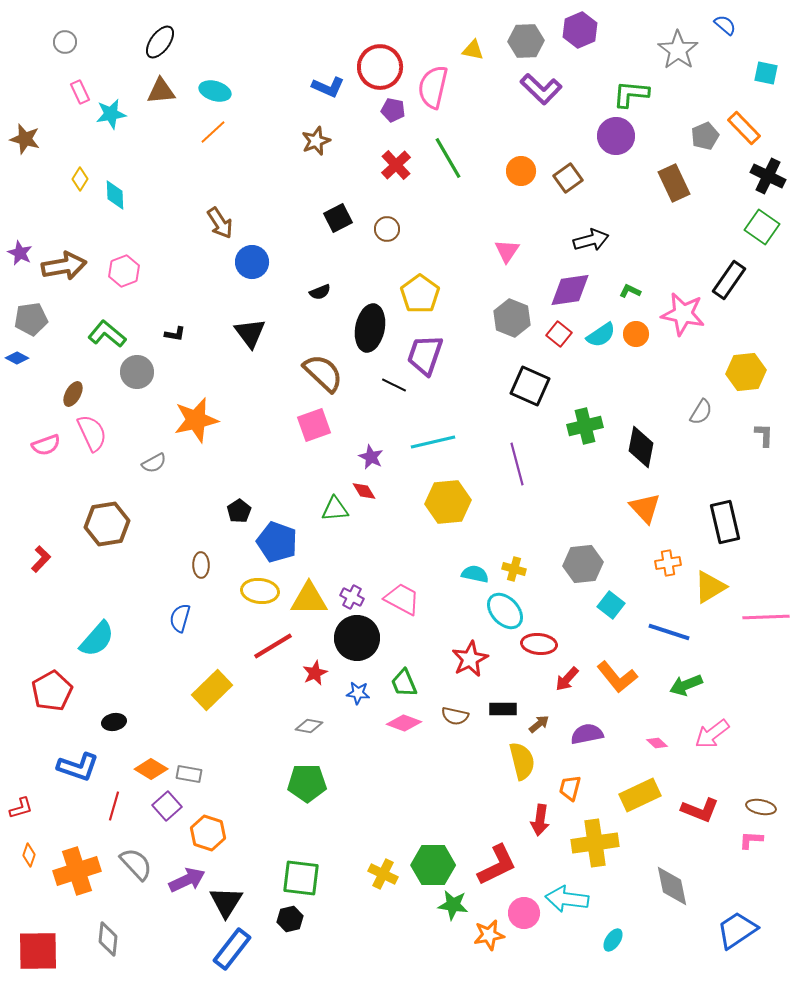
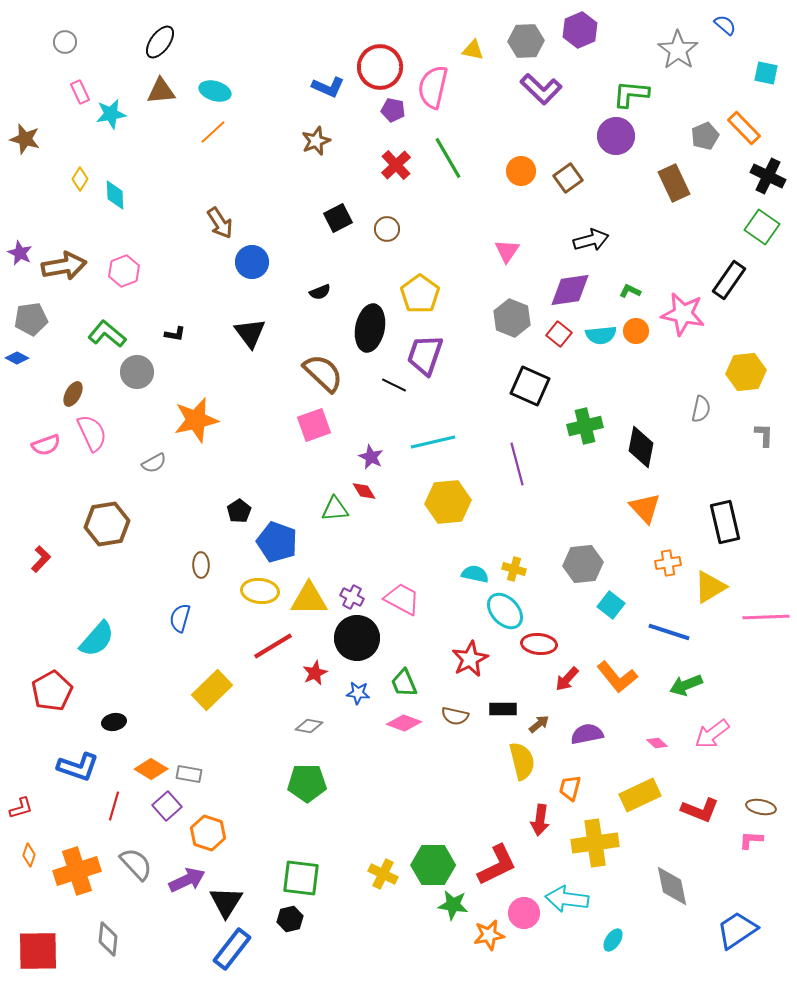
orange circle at (636, 334): moved 3 px up
cyan semicircle at (601, 335): rotated 28 degrees clockwise
gray semicircle at (701, 412): moved 3 px up; rotated 20 degrees counterclockwise
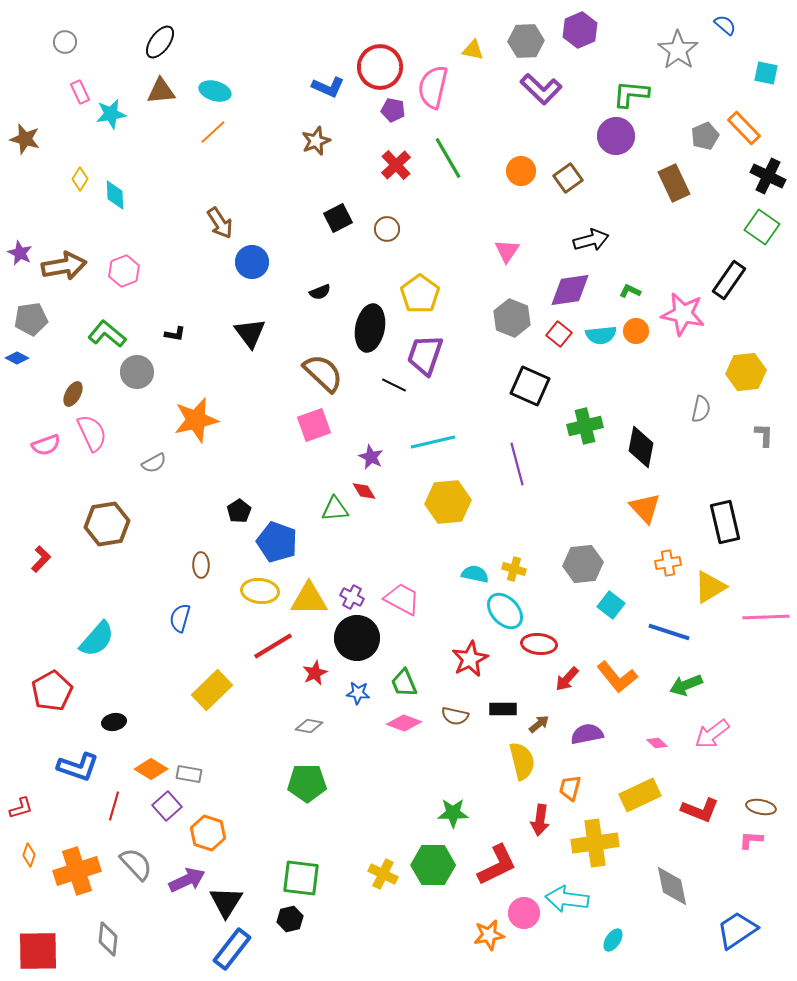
green star at (453, 905): moved 92 px up; rotated 8 degrees counterclockwise
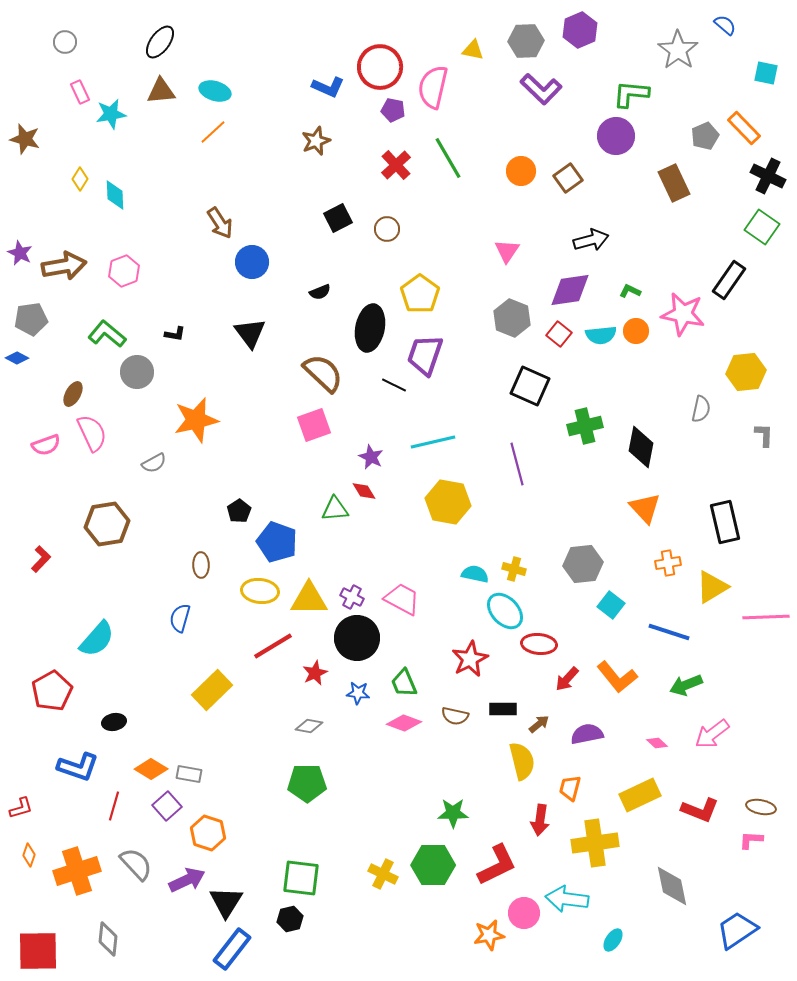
yellow hexagon at (448, 502): rotated 15 degrees clockwise
yellow triangle at (710, 587): moved 2 px right
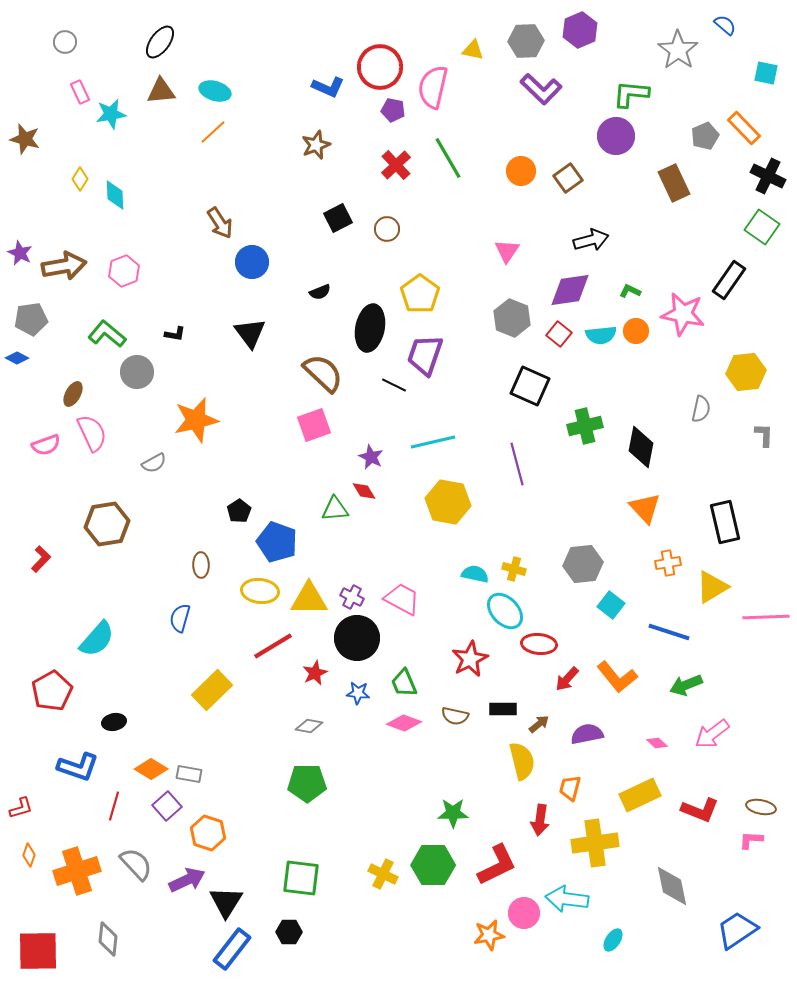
brown star at (316, 141): moved 4 px down
black hexagon at (290, 919): moved 1 px left, 13 px down; rotated 15 degrees clockwise
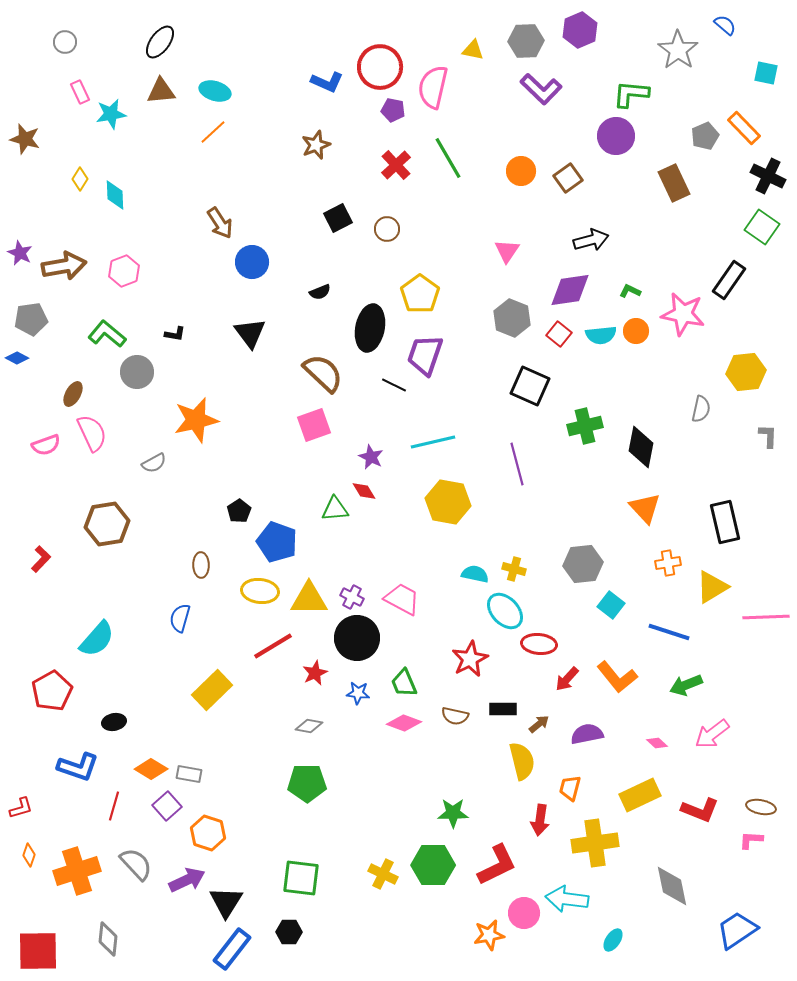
blue L-shape at (328, 87): moved 1 px left, 5 px up
gray L-shape at (764, 435): moved 4 px right, 1 px down
